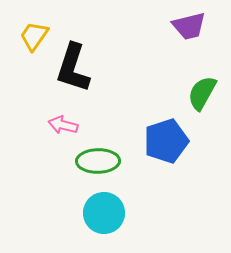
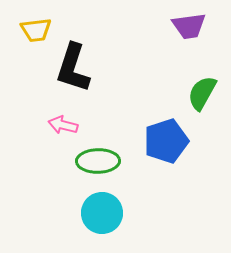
purple trapezoid: rotated 6 degrees clockwise
yellow trapezoid: moved 2 px right, 6 px up; rotated 132 degrees counterclockwise
cyan circle: moved 2 px left
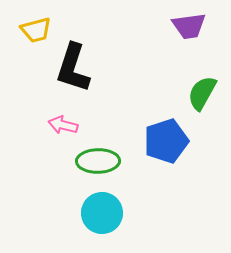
yellow trapezoid: rotated 8 degrees counterclockwise
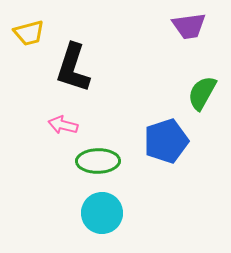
yellow trapezoid: moved 7 px left, 3 px down
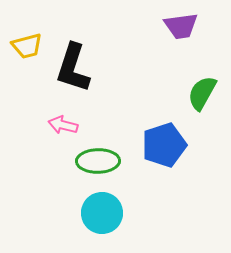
purple trapezoid: moved 8 px left
yellow trapezoid: moved 2 px left, 13 px down
blue pentagon: moved 2 px left, 4 px down
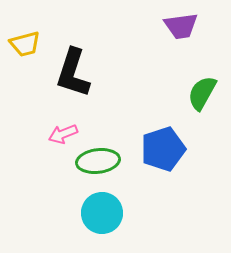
yellow trapezoid: moved 2 px left, 2 px up
black L-shape: moved 5 px down
pink arrow: moved 9 px down; rotated 36 degrees counterclockwise
blue pentagon: moved 1 px left, 4 px down
green ellipse: rotated 6 degrees counterclockwise
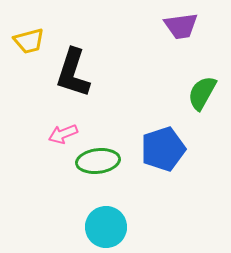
yellow trapezoid: moved 4 px right, 3 px up
cyan circle: moved 4 px right, 14 px down
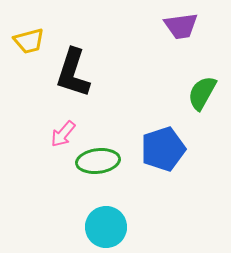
pink arrow: rotated 28 degrees counterclockwise
